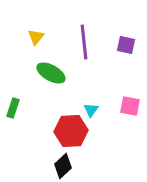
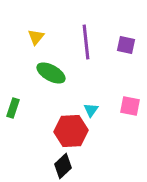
purple line: moved 2 px right
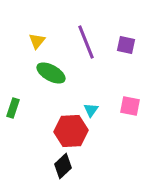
yellow triangle: moved 1 px right, 4 px down
purple line: rotated 16 degrees counterclockwise
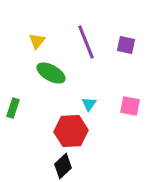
cyan triangle: moved 2 px left, 6 px up
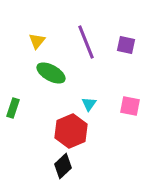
red hexagon: rotated 20 degrees counterclockwise
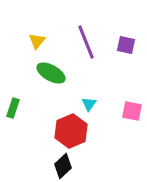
pink square: moved 2 px right, 5 px down
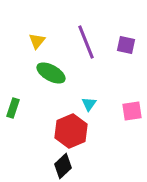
pink square: rotated 20 degrees counterclockwise
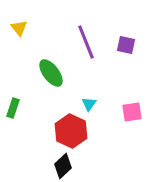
yellow triangle: moved 18 px left, 13 px up; rotated 18 degrees counterclockwise
green ellipse: rotated 24 degrees clockwise
pink square: moved 1 px down
red hexagon: rotated 12 degrees counterclockwise
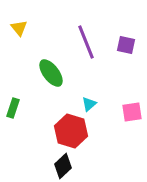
cyan triangle: rotated 14 degrees clockwise
red hexagon: rotated 8 degrees counterclockwise
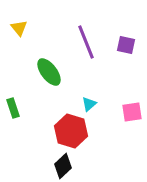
green ellipse: moved 2 px left, 1 px up
green rectangle: rotated 36 degrees counterclockwise
